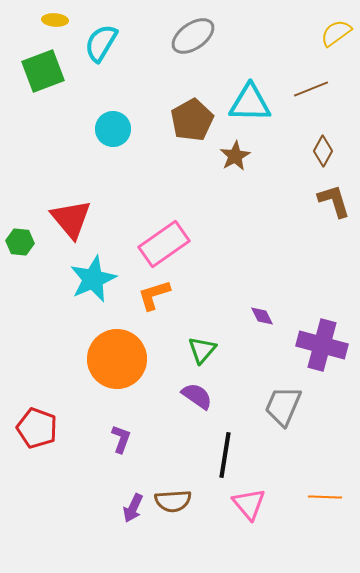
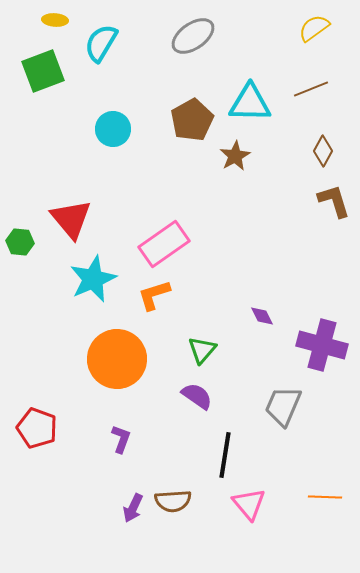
yellow semicircle: moved 22 px left, 5 px up
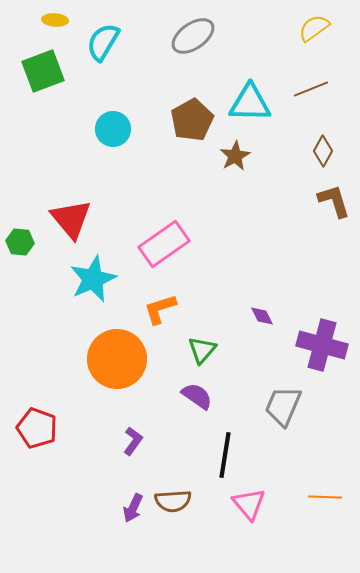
cyan semicircle: moved 2 px right, 1 px up
orange L-shape: moved 6 px right, 14 px down
purple L-shape: moved 12 px right, 2 px down; rotated 16 degrees clockwise
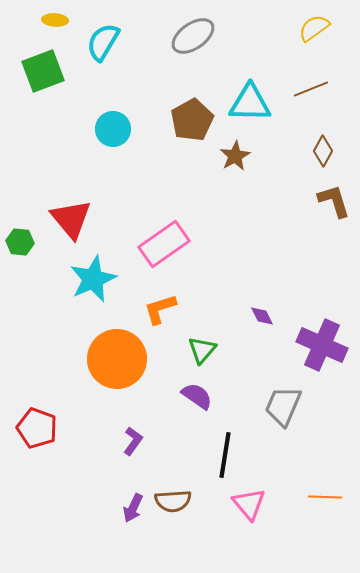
purple cross: rotated 9 degrees clockwise
